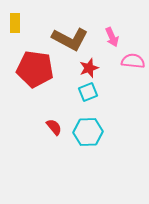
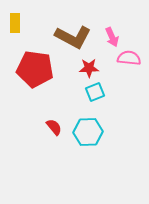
brown L-shape: moved 3 px right, 2 px up
pink semicircle: moved 4 px left, 3 px up
red star: rotated 18 degrees clockwise
cyan square: moved 7 px right
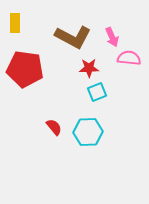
red pentagon: moved 10 px left
cyan square: moved 2 px right
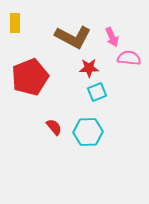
red pentagon: moved 5 px right, 8 px down; rotated 30 degrees counterclockwise
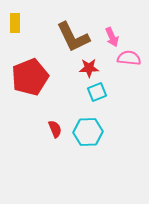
brown L-shape: rotated 36 degrees clockwise
red semicircle: moved 1 px right, 2 px down; rotated 18 degrees clockwise
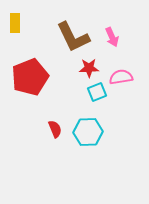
pink semicircle: moved 8 px left, 19 px down; rotated 15 degrees counterclockwise
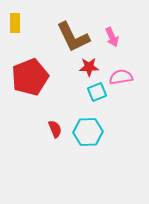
red star: moved 1 px up
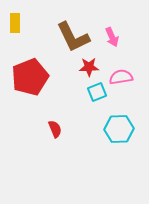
cyan hexagon: moved 31 px right, 3 px up
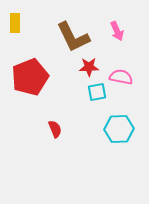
pink arrow: moved 5 px right, 6 px up
pink semicircle: rotated 20 degrees clockwise
cyan square: rotated 12 degrees clockwise
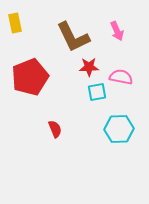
yellow rectangle: rotated 12 degrees counterclockwise
